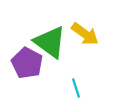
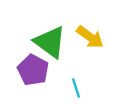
yellow arrow: moved 5 px right, 3 px down
purple pentagon: moved 6 px right, 7 px down
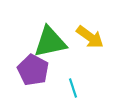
green triangle: rotated 48 degrees counterclockwise
cyan line: moved 3 px left
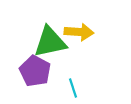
yellow arrow: moved 11 px left, 5 px up; rotated 32 degrees counterclockwise
purple pentagon: moved 2 px right, 1 px down
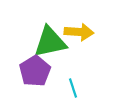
purple pentagon: rotated 12 degrees clockwise
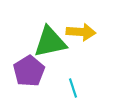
yellow arrow: moved 2 px right
purple pentagon: moved 6 px left
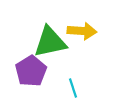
yellow arrow: moved 1 px right, 1 px up
purple pentagon: moved 2 px right
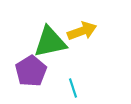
yellow arrow: rotated 24 degrees counterclockwise
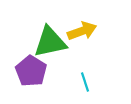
purple pentagon: rotated 8 degrees counterclockwise
cyan line: moved 12 px right, 6 px up
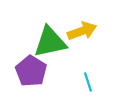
cyan line: moved 3 px right
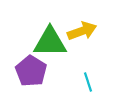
green triangle: rotated 12 degrees clockwise
